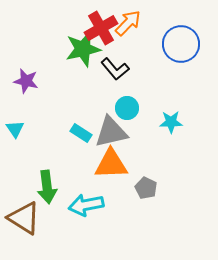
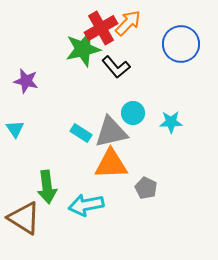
black L-shape: moved 1 px right, 2 px up
cyan circle: moved 6 px right, 5 px down
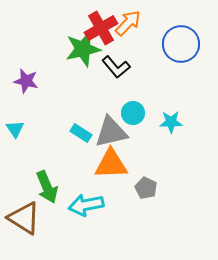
green arrow: rotated 16 degrees counterclockwise
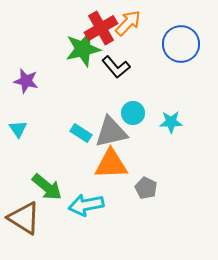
cyan triangle: moved 3 px right
green arrow: rotated 28 degrees counterclockwise
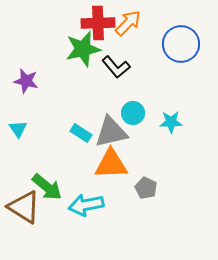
red cross: moved 3 px left, 5 px up; rotated 28 degrees clockwise
brown triangle: moved 11 px up
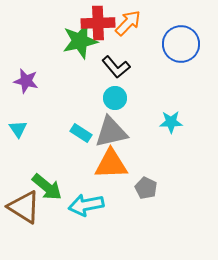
green star: moved 3 px left, 8 px up
cyan circle: moved 18 px left, 15 px up
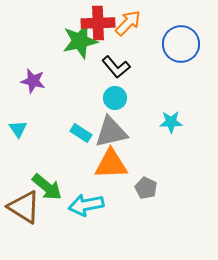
purple star: moved 7 px right
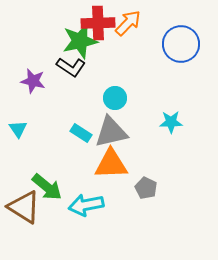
black L-shape: moved 45 px left; rotated 16 degrees counterclockwise
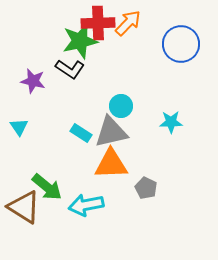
black L-shape: moved 1 px left, 2 px down
cyan circle: moved 6 px right, 8 px down
cyan triangle: moved 1 px right, 2 px up
